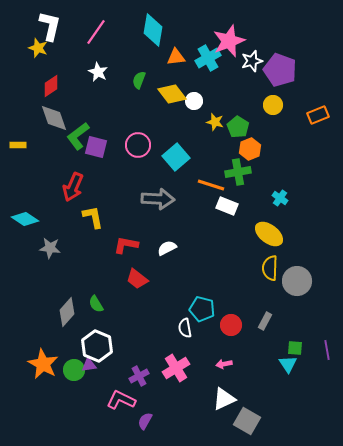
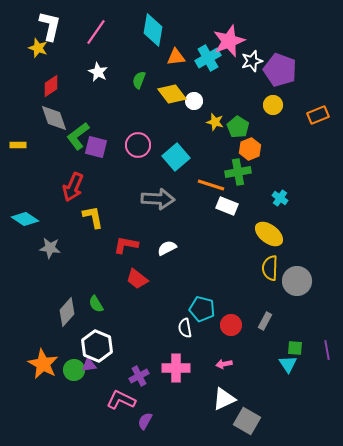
pink cross at (176, 368): rotated 32 degrees clockwise
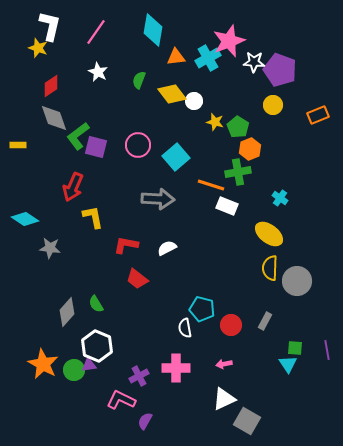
white star at (252, 61): moved 2 px right, 1 px down; rotated 20 degrees clockwise
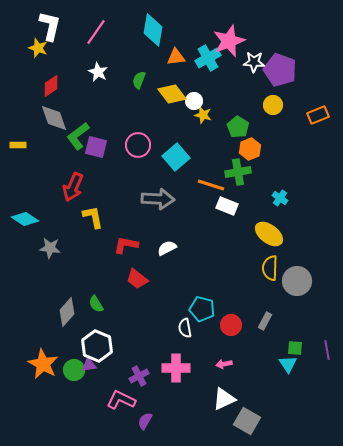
yellow star at (215, 122): moved 12 px left, 7 px up
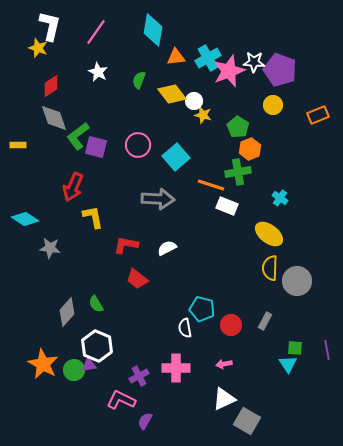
pink star at (229, 41): moved 30 px down
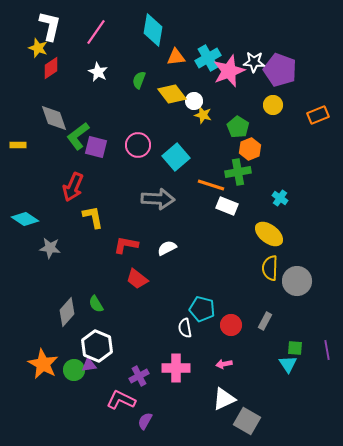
red diamond at (51, 86): moved 18 px up
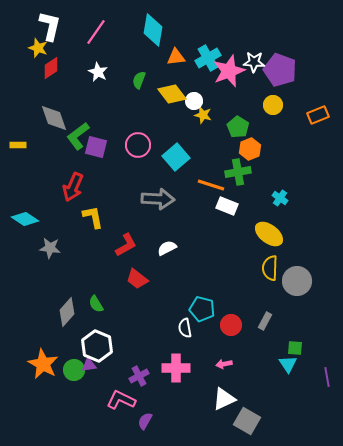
red L-shape at (126, 245): rotated 140 degrees clockwise
purple line at (327, 350): moved 27 px down
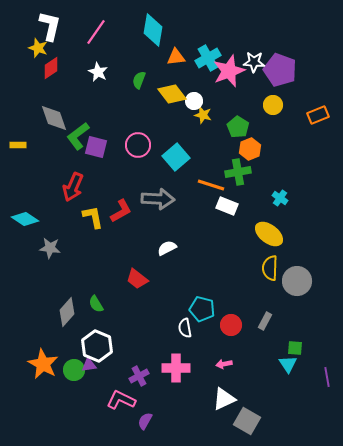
red L-shape at (126, 245): moved 5 px left, 34 px up
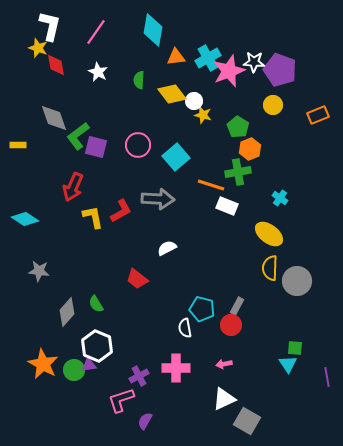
red diamond at (51, 68): moved 5 px right, 3 px up; rotated 65 degrees counterclockwise
green semicircle at (139, 80): rotated 18 degrees counterclockwise
gray star at (50, 248): moved 11 px left, 23 px down
gray rectangle at (265, 321): moved 28 px left, 15 px up
pink L-shape at (121, 400): rotated 44 degrees counterclockwise
